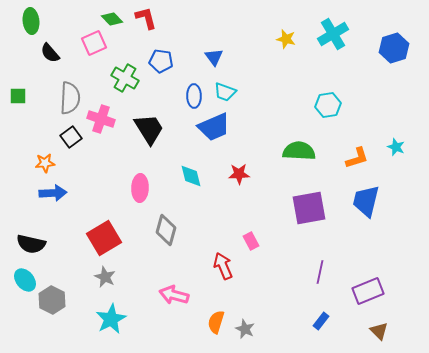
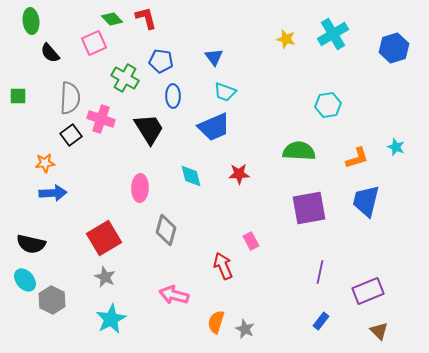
blue ellipse at (194, 96): moved 21 px left
black square at (71, 137): moved 2 px up
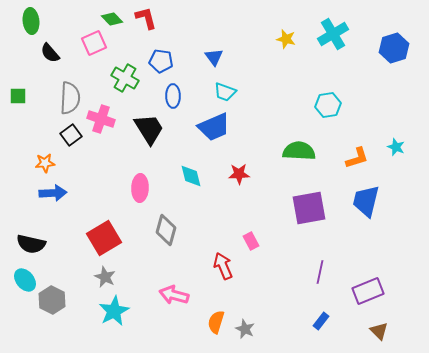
cyan star at (111, 319): moved 3 px right, 8 px up
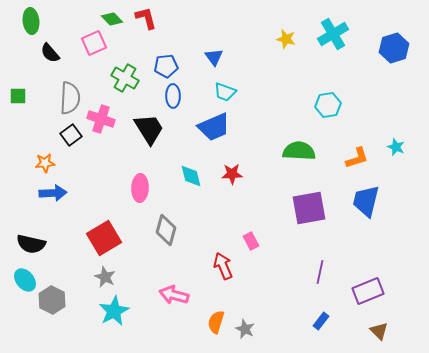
blue pentagon at (161, 61): moved 5 px right, 5 px down; rotated 15 degrees counterclockwise
red star at (239, 174): moved 7 px left
